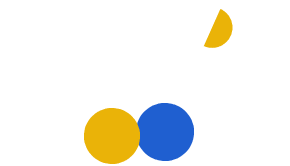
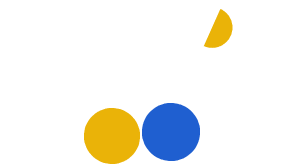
blue circle: moved 6 px right
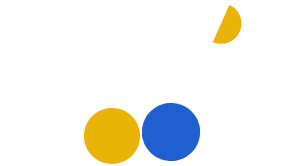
yellow semicircle: moved 9 px right, 4 px up
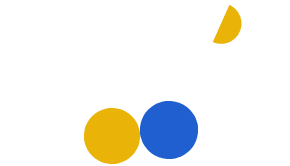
blue circle: moved 2 px left, 2 px up
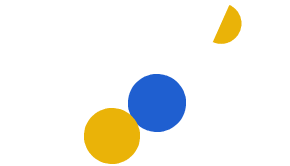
blue circle: moved 12 px left, 27 px up
